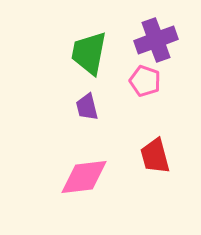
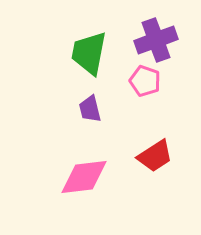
purple trapezoid: moved 3 px right, 2 px down
red trapezoid: rotated 108 degrees counterclockwise
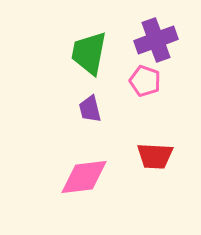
red trapezoid: rotated 36 degrees clockwise
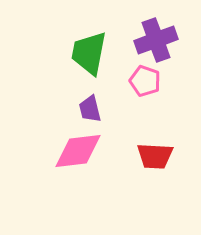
pink diamond: moved 6 px left, 26 px up
